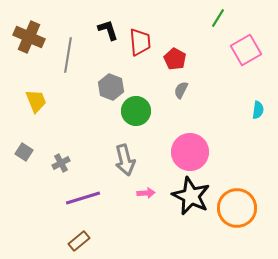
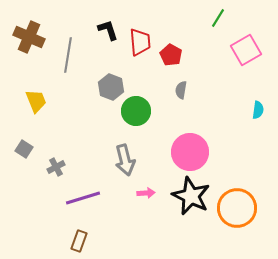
red pentagon: moved 4 px left, 4 px up
gray semicircle: rotated 18 degrees counterclockwise
gray square: moved 3 px up
gray cross: moved 5 px left, 4 px down
brown rectangle: rotated 30 degrees counterclockwise
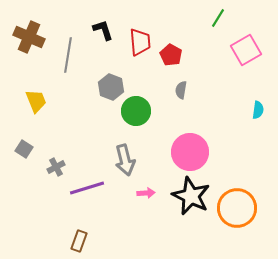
black L-shape: moved 5 px left
purple line: moved 4 px right, 10 px up
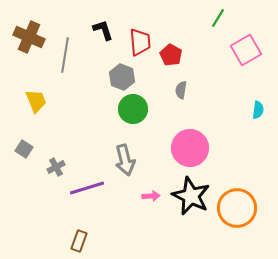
gray line: moved 3 px left
gray hexagon: moved 11 px right, 10 px up
green circle: moved 3 px left, 2 px up
pink circle: moved 4 px up
pink arrow: moved 5 px right, 3 px down
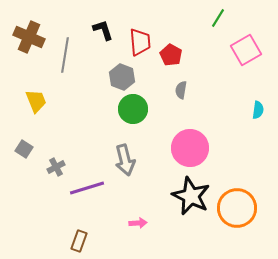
pink arrow: moved 13 px left, 27 px down
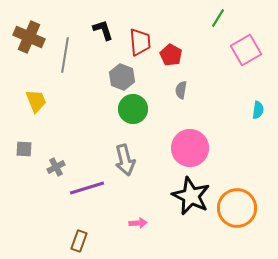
gray square: rotated 30 degrees counterclockwise
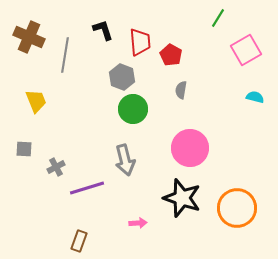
cyan semicircle: moved 3 px left, 13 px up; rotated 84 degrees counterclockwise
black star: moved 9 px left, 2 px down; rotated 6 degrees counterclockwise
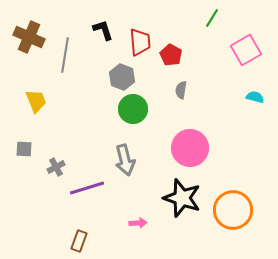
green line: moved 6 px left
orange circle: moved 4 px left, 2 px down
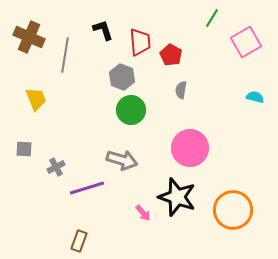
pink square: moved 8 px up
yellow trapezoid: moved 2 px up
green circle: moved 2 px left, 1 px down
gray arrow: moved 3 px left; rotated 60 degrees counterclockwise
black star: moved 5 px left, 1 px up
pink arrow: moved 5 px right, 10 px up; rotated 54 degrees clockwise
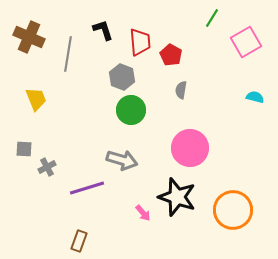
gray line: moved 3 px right, 1 px up
gray cross: moved 9 px left
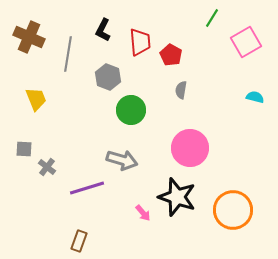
black L-shape: rotated 135 degrees counterclockwise
gray hexagon: moved 14 px left
gray cross: rotated 24 degrees counterclockwise
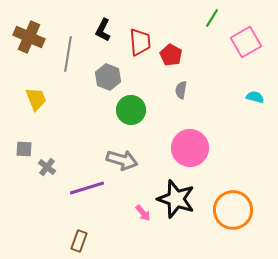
black star: moved 1 px left, 2 px down
